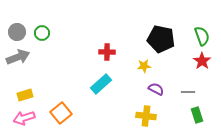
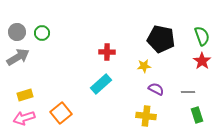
gray arrow: rotated 10 degrees counterclockwise
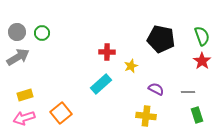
yellow star: moved 13 px left; rotated 16 degrees counterclockwise
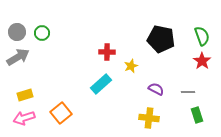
yellow cross: moved 3 px right, 2 px down
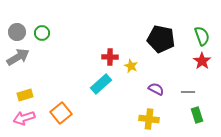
red cross: moved 3 px right, 5 px down
yellow star: rotated 24 degrees counterclockwise
yellow cross: moved 1 px down
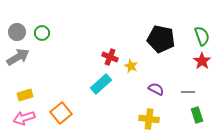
red cross: rotated 21 degrees clockwise
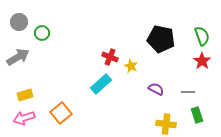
gray circle: moved 2 px right, 10 px up
yellow cross: moved 17 px right, 5 px down
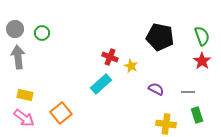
gray circle: moved 4 px left, 7 px down
black pentagon: moved 1 px left, 2 px up
gray arrow: rotated 65 degrees counterclockwise
yellow rectangle: rotated 28 degrees clockwise
pink arrow: rotated 125 degrees counterclockwise
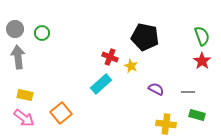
black pentagon: moved 15 px left
green rectangle: rotated 56 degrees counterclockwise
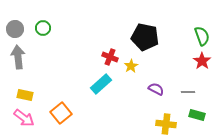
green circle: moved 1 px right, 5 px up
yellow star: rotated 16 degrees clockwise
